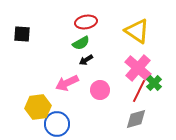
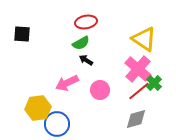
yellow triangle: moved 7 px right, 8 px down
black arrow: rotated 64 degrees clockwise
pink cross: moved 1 px down
red line: rotated 25 degrees clockwise
yellow hexagon: moved 1 px down
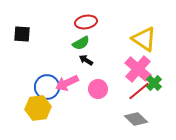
pink circle: moved 2 px left, 1 px up
gray diamond: rotated 60 degrees clockwise
blue circle: moved 10 px left, 37 px up
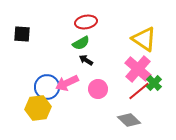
gray diamond: moved 7 px left, 1 px down
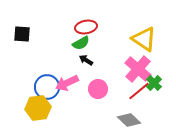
red ellipse: moved 5 px down
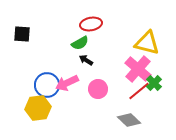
red ellipse: moved 5 px right, 3 px up
yellow triangle: moved 3 px right, 4 px down; rotated 20 degrees counterclockwise
green semicircle: moved 1 px left
blue circle: moved 2 px up
